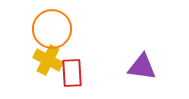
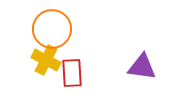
yellow cross: moved 2 px left
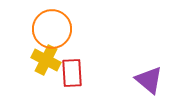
purple triangle: moved 7 px right, 13 px down; rotated 32 degrees clockwise
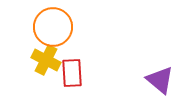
orange circle: moved 1 px right, 2 px up
purple triangle: moved 11 px right
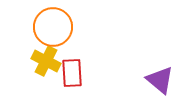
yellow cross: moved 1 px down
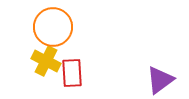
purple triangle: rotated 44 degrees clockwise
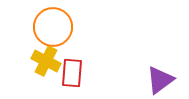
red rectangle: rotated 8 degrees clockwise
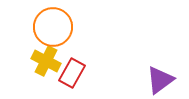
red rectangle: rotated 24 degrees clockwise
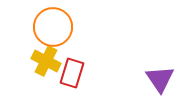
red rectangle: rotated 12 degrees counterclockwise
purple triangle: moved 1 px up; rotated 28 degrees counterclockwise
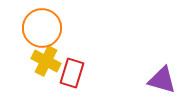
orange circle: moved 11 px left, 1 px down
purple triangle: moved 2 px right, 1 px down; rotated 40 degrees counterclockwise
